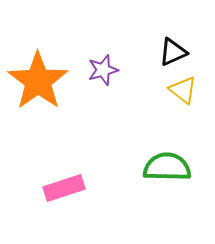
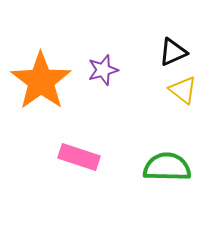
orange star: moved 3 px right
pink rectangle: moved 15 px right, 31 px up; rotated 36 degrees clockwise
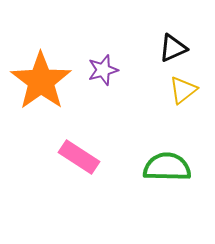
black triangle: moved 4 px up
yellow triangle: rotated 44 degrees clockwise
pink rectangle: rotated 15 degrees clockwise
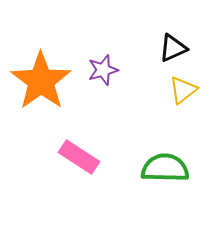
green semicircle: moved 2 px left, 1 px down
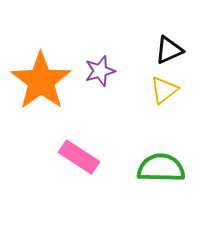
black triangle: moved 4 px left, 2 px down
purple star: moved 3 px left, 1 px down
yellow triangle: moved 19 px left
green semicircle: moved 4 px left
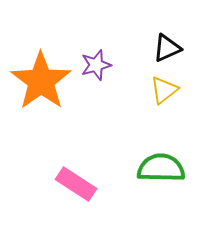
black triangle: moved 2 px left, 2 px up
purple star: moved 4 px left, 6 px up
pink rectangle: moved 3 px left, 27 px down
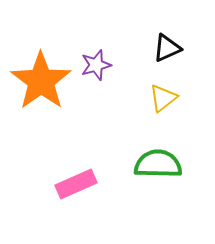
yellow triangle: moved 1 px left, 8 px down
green semicircle: moved 3 px left, 4 px up
pink rectangle: rotated 57 degrees counterclockwise
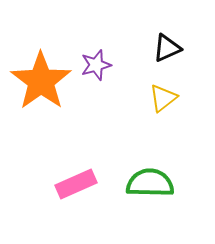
green semicircle: moved 8 px left, 19 px down
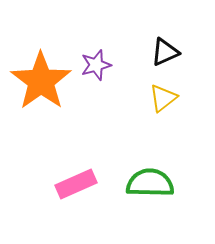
black triangle: moved 2 px left, 4 px down
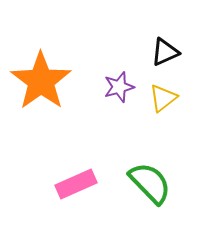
purple star: moved 23 px right, 22 px down
green semicircle: rotated 45 degrees clockwise
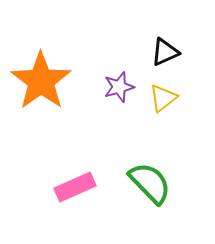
pink rectangle: moved 1 px left, 3 px down
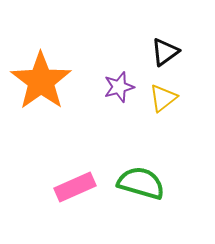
black triangle: rotated 12 degrees counterclockwise
green semicircle: moved 9 px left; rotated 30 degrees counterclockwise
